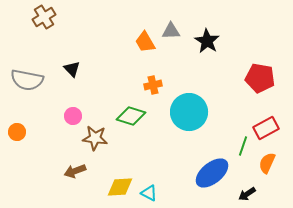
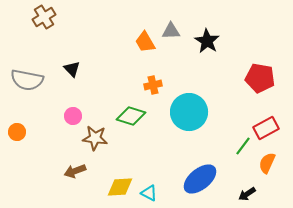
green line: rotated 18 degrees clockwise
blue ellipse: moved 12 px left, 6 px down
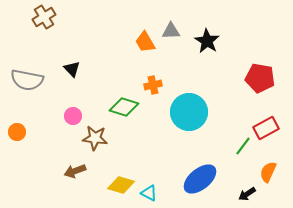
green diamond: moved 7 px left, 9 px up
orange semicircle: moved 1 px right, 9 px down
yellow diamond: moved 1 px right, 2 px up; rotated 20 degrees clockwise
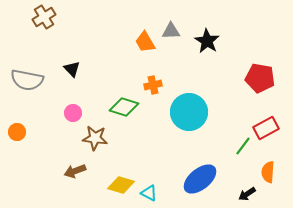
pink circle: moved 3 px up
orange semicircle: rotated 20 degrees counterclockwise
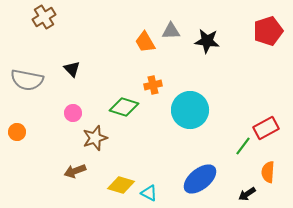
black star: rotated 25 degrees counterclockwise
red pentagon: moved 8 px right, 47 px up; rotated 28 degrees counterclockwise
cyan circle: moved 1 px right, 2 px up
brown star: rotated 25 degrees counterclockwise
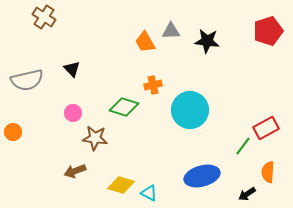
brown cross: rotated 25 degrees counterclockwise
gray semicircle: rotated 24 degrees counterclockwise
orange circle: moved 4 px left
brown star: rotated 25 degrees clockwise
blue ellipse: moved 2 px right, 3 px up; rotated 24 degrees clockwise
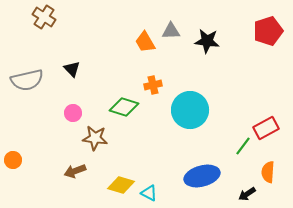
orange circle: moved 28 px down
